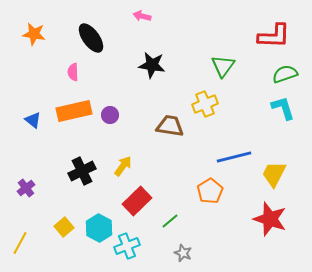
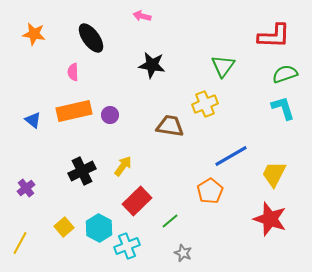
blue line: moved 3 px left, 1 px up; rotated 16 degrees counterclockwise
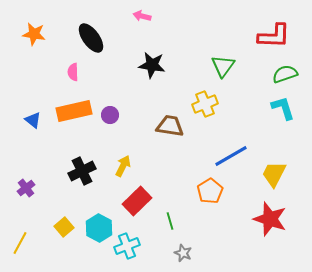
yellow arrow: rotated 10 degrees counterclockwise
green line: rotated 66 degrees counterclockwise
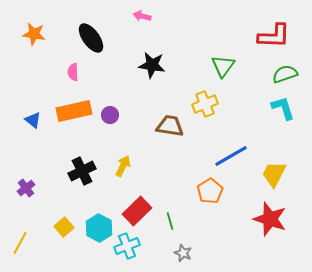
red rectangle: moved 10 px down
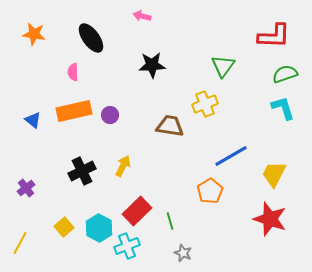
black star: rotated 12 degrees counterclockwise
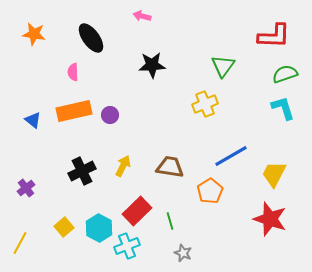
brown trapezoid: moved 41 px down
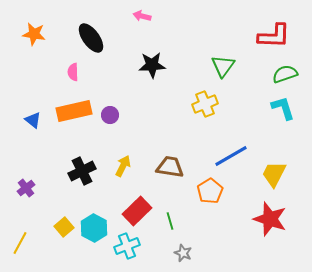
cyan hexagon: moved 5 px left
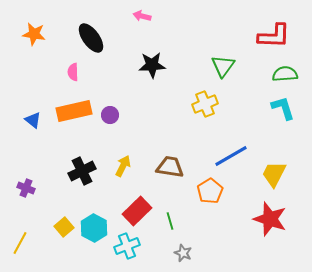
green semicircle: rotated 15 degrees clockwise
purple cross: rotated 30 degrees counterclockwise
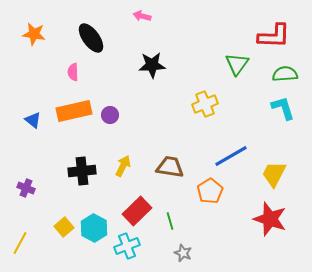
green triangle: moved 14 px right, 2 px up
black cross: rotated 20 degrees clockwise
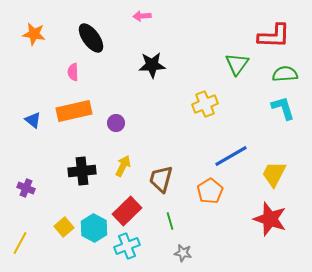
pink arrow: rotated 18 degrees counterclockwise
purple circle: moved 6 px right, 8 px down
brown trapezoid: moved 9 px left, 12 px down; rotated 84 degrees counterclockwise
red rectangle: moved 10 px left
gray star: rotated 12 degrees counterclockwise
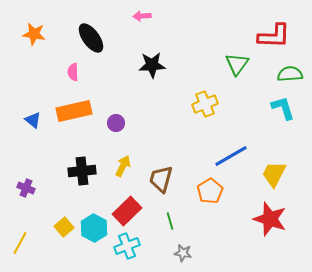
green semicircle: moved 5 px right
